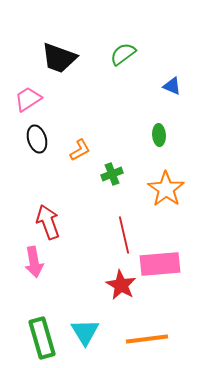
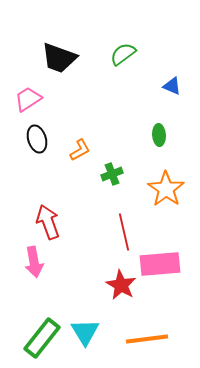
red line: moved 3 px up
green rectangle: rotated 54 degrees clockwise
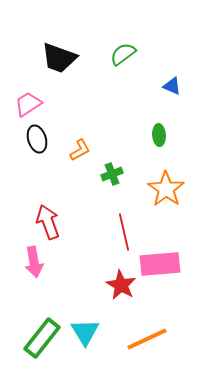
pink trapezoid: moved 5 px down
orange line: rotated 18 degrees counterclockwise
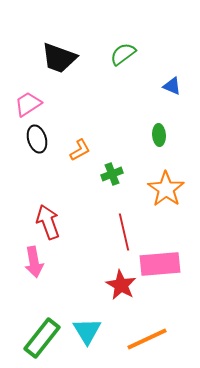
cyan triangle: moved 2 px right, 1 px up
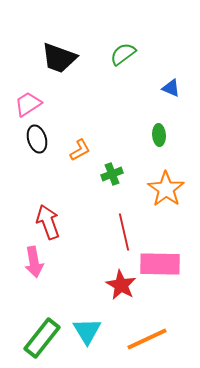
blue triangle: moved 1 px left, 2 px down
pink rectangle: rotated 6 degrees clockwise
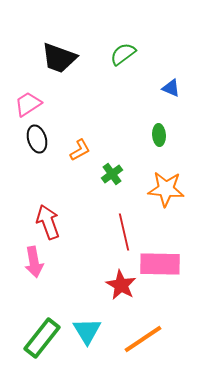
green cross: rotated 15 degrees counterclockwise
orange star: rotated 30 degrees counterclockwise
orange line: moved 4 px left; rotated 9 degrees counterclockwise
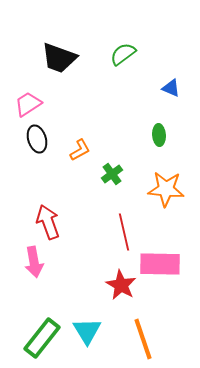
orange line: rotated 75 degrees counterclockwise
